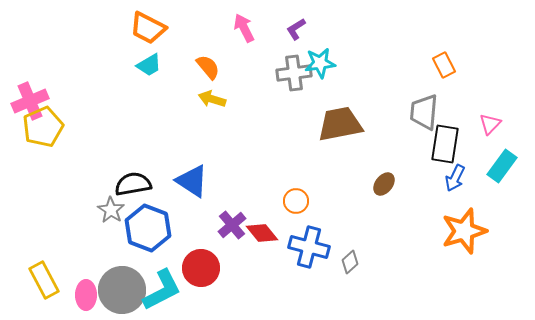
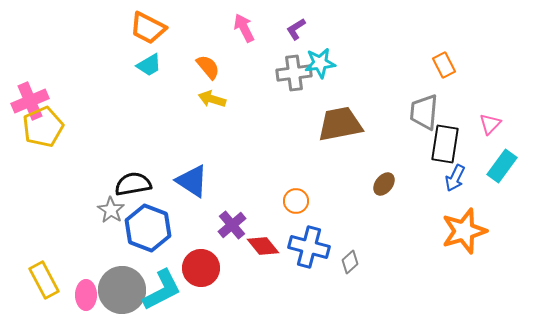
red diamond: moved 1 px right, 13 px down
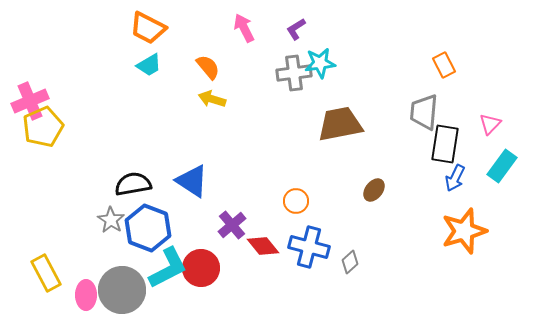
brown ellipse: moved 10 px left, 6 px down
gray star: moved 10 px down
yellow rectangle: moved 2 px right, 7 px up
cyan L-shape: moved 6 px right, 22 px up
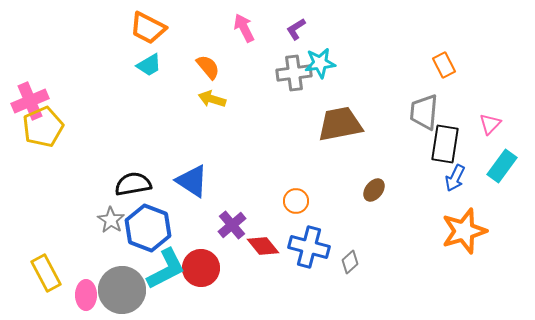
cyan L-shape: moved 2 px left, 1 px down
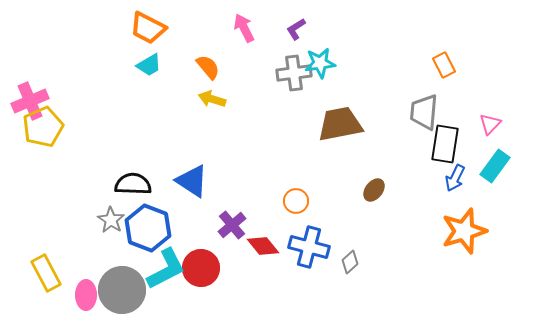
cyan rectangle: moved 7 px left
black semicircle: rotated 12 degrees clockwise
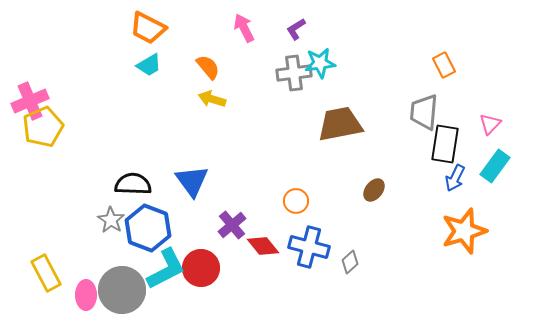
blue triangle: rotated 21 degrees clockwise
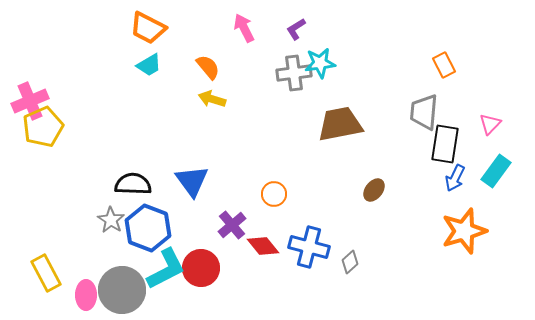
cyan rectangle: moved 1 px right, 5 px down
orange circle: moved 22 px left, 7 px up
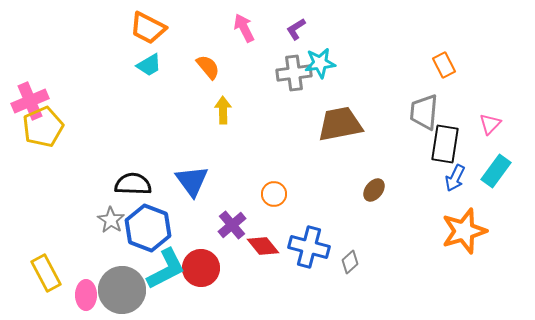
yellow arrow: moved 11 px right, 11 px down; rotated 72 degrees clockwise
